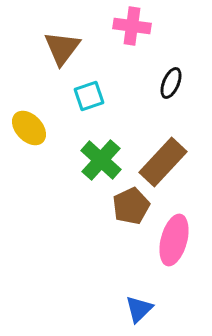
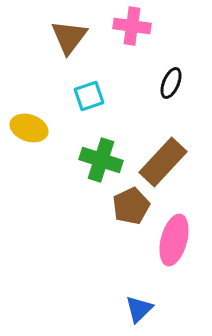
brown triangle: moved 7 px right, 11 px up
yellow ellipse: rotated 27 degrees counterclockwise
green cross: rotated 24 degrees counterclockwise
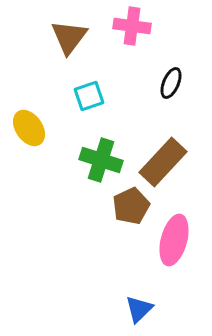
yellow ellipse: rotated 36 degrees clockwise
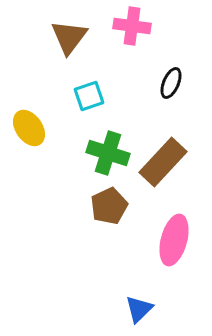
green cross: moved 7 px right, 7 px up
brown pentagon: moved 22 px left
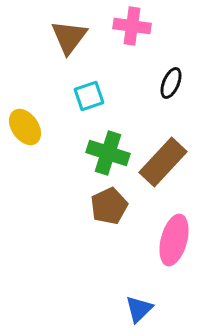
yellow ellipse: moved 4 px left, 1 px up
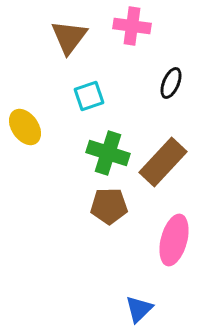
brown pentagon: rotated 24 degrees clockwise
